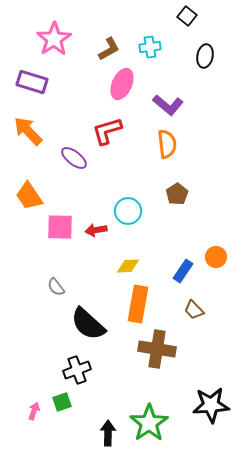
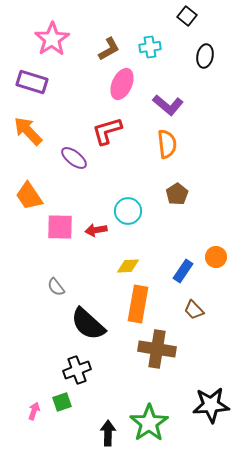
pink star: moved 2 px left
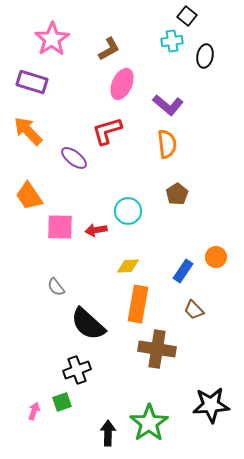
cyan cross: moved 22 px right, 6 px up
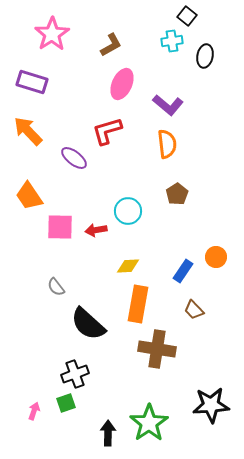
pink star: moved 5 px up
brown L-shape: moved 2 px right, 4 px up
black cross: moved 2 px left, 4 px down
green square: moved 4 px right, 1 px down
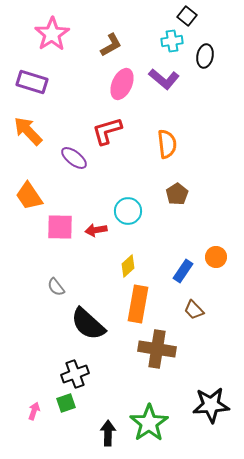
purple L-shape: moved 4 px left, 26 px up
yellow diamond: rotated 40 degrees counterclockwise
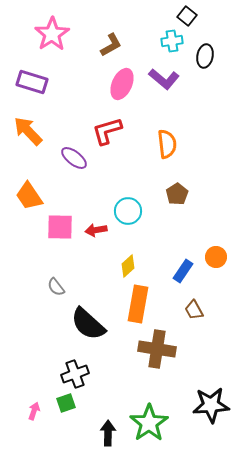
brown trapezoid: rotated 15 degrees clockwise
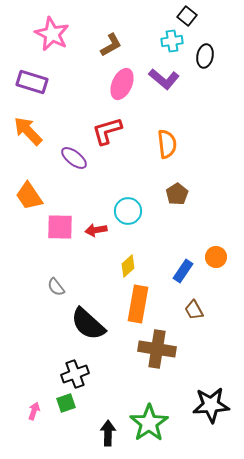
pink star: rotated 12 degrees counterclockwise
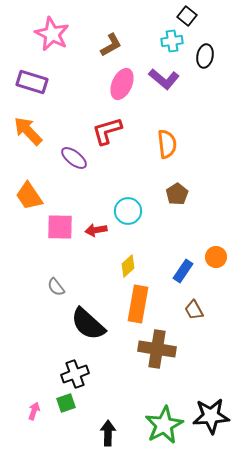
black star: moved 11 px down
green star: moved 15 px right, 2 px down; rotated 6 degrees clockwise
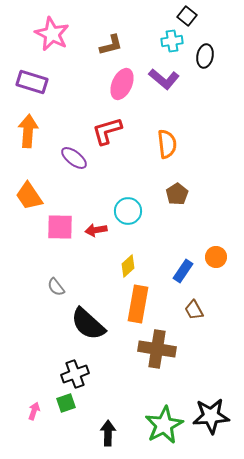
brown L-shape: rotated 15 degrees clockwise
orange arrow: rotated 48 degrees clockwise
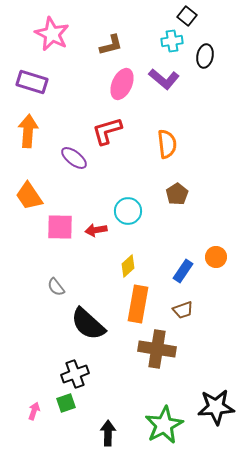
brown trapezoid: moved 11 px left; rotated 80 degrees counterclockwise
black star: moved 5 px right, 9 px up
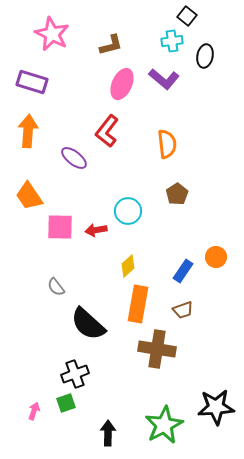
red L-shape: rotated 36 degrees counterclockwise
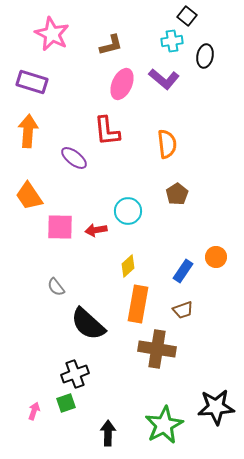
red L-shape: rotated 44 degrees counterclockwise
